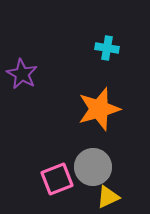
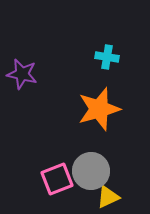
cyan cross: moved 9 px down
purple star: rotated 16 degrees counterclockwise
gray circle: moved 2 px left, 4 px down
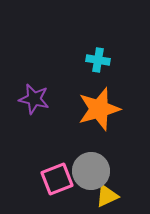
cyan cross: moved 9 px left, 3 px down
purple star: moved 12 px right, 25 px down
yellow triangle: moved 1 px left, 1 px up
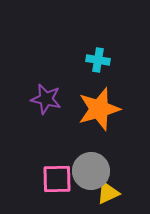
purple star: moved 12 px right
pink square: rotated 20 degrees clockwise
yellow triangle: moved 1 px right, 3 px up
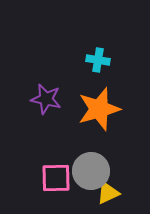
pink square: moved 1 px left, 1 px up
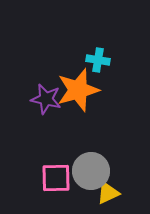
orange star: moved 21 px left, 19 px up
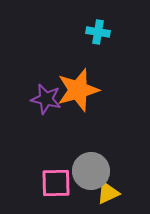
cyan cross: moved 28 px up
pink square: moved 5 px down
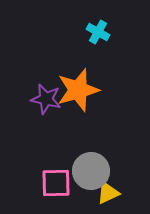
cyan cross: rotated 20 degrees clockwise
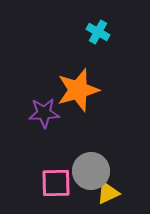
purple star: moved 2 px left, 14 px down; rotated 16 degrees counterclockwise
